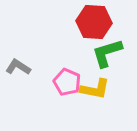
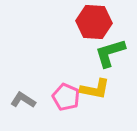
green L-shape: moved 3 px right
gray L-shape: moved 5 px right, 33 px down
pink pentagon: moved 1 px left, 15 px down
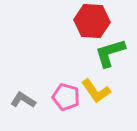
red hexagon: moved 2 px left, 1 px up
yellow L-shape: moved 1 px right, 2 px down; rotated 44 degrees clockwise
pink pentagon: rotated 8 degrees counterclockwise
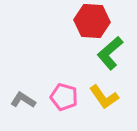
green L-shape: rotated 24 degrees counterclockwise
yellow L-shape: moved 8 px right, 6 px down
pink pentagon: moved 2 px left
